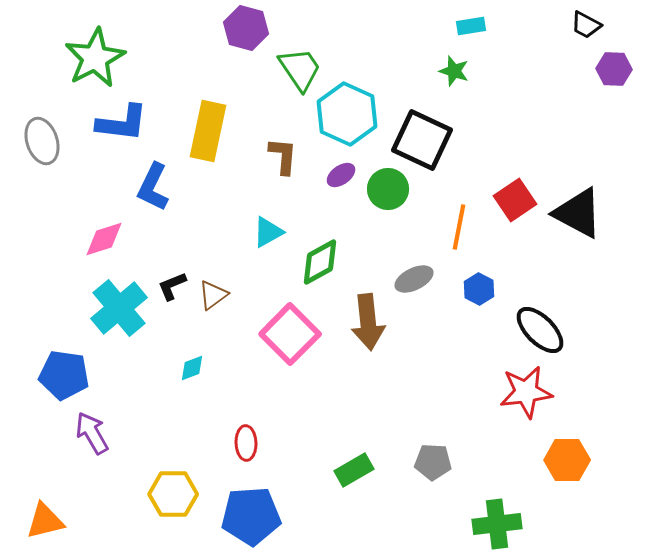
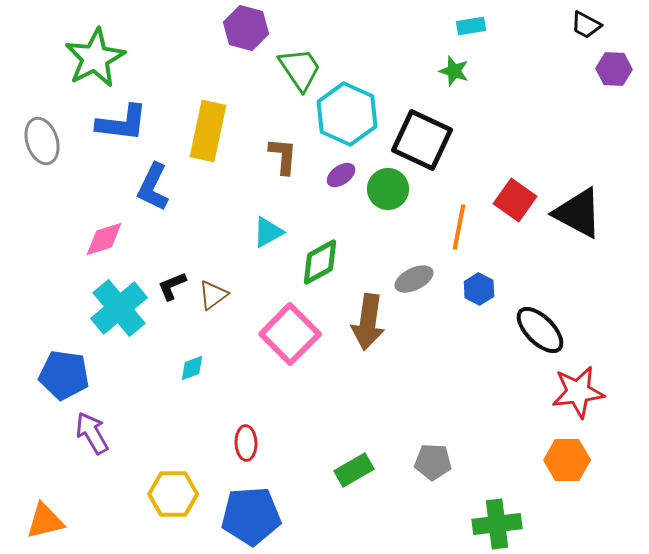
red square at (515, 200): rotated 21 degrees counterclockwise
brown arrow at (368, 322): rotated 14 degrees clockwise
red star at (526, 392): moved 52 px right
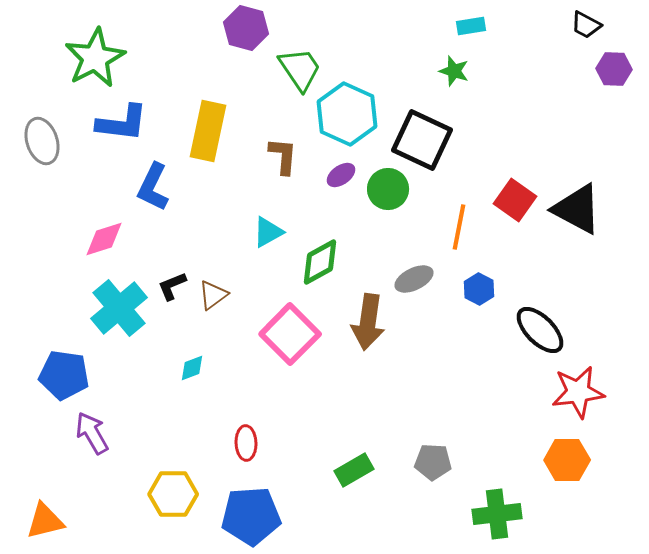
black triangle at (578, 213): moved 1 px left, 4 px up
green cross at (497, 524): moved 10 px up
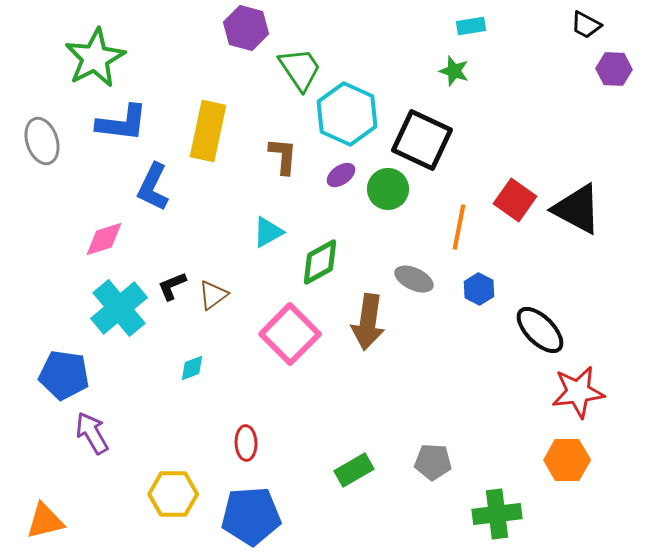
gray ellipse at (414, 279): rotated 51 degrees clockwise
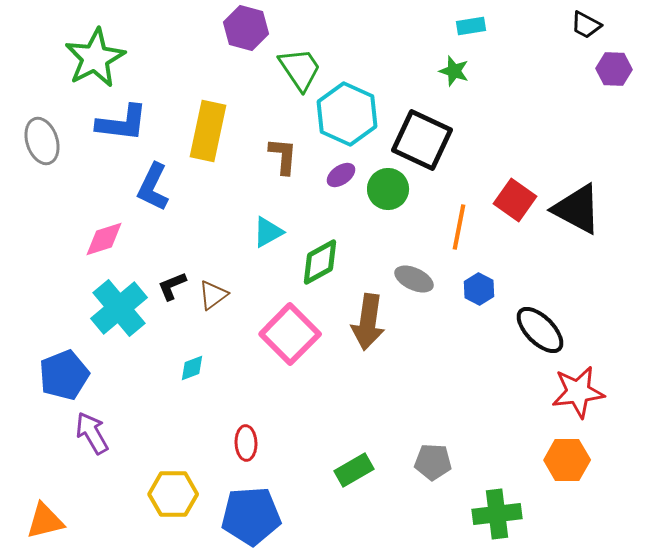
blue pentagon at (64, 375): rotated 30 degrees counterclockwise
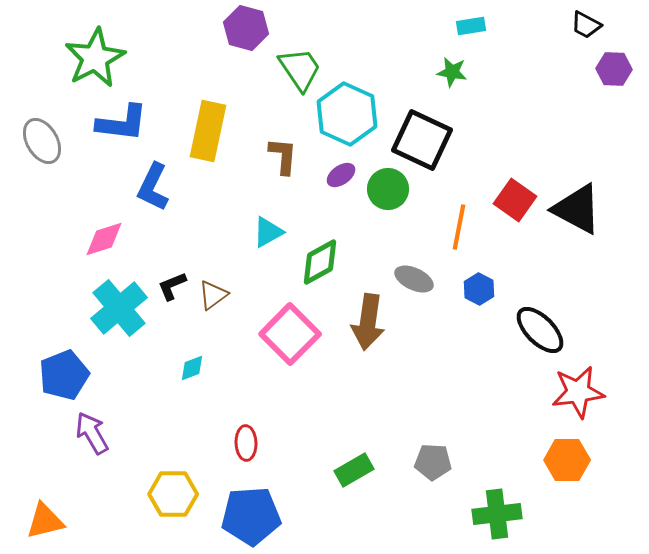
green star at (454, 71): moved 2 px left, 1 px down; rotated 8 degrees counterclockwise
gray ellipse at (42, 141): rotated 12 degrees counterclockwise
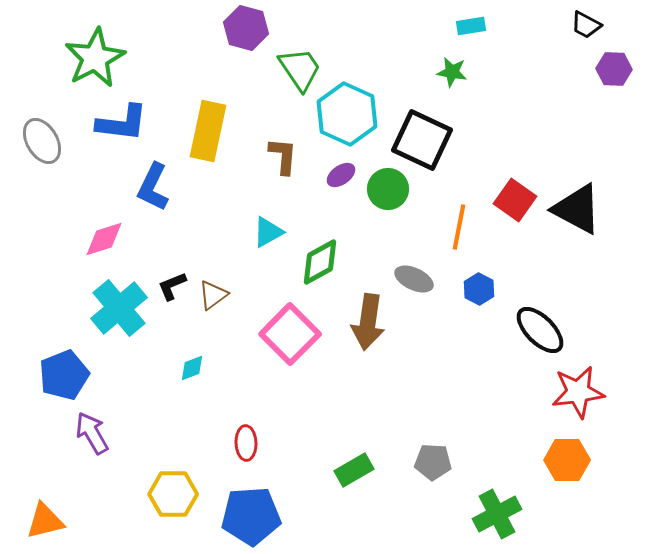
green cross at (497, 514): rotated 21 degrees counterclockwise
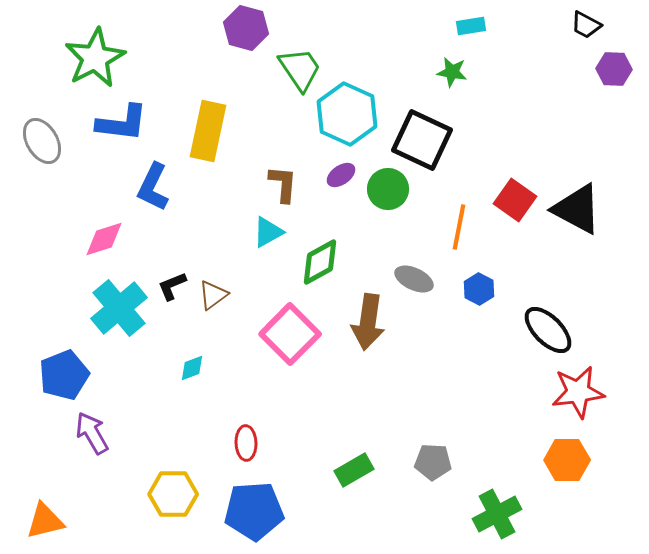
brown L-shape at (283, 156): moved 28 px down
black ellipse at (540, 330): moved 8 px right
blue pentagon at (251, 516): moved 3 px right, 5 px up
